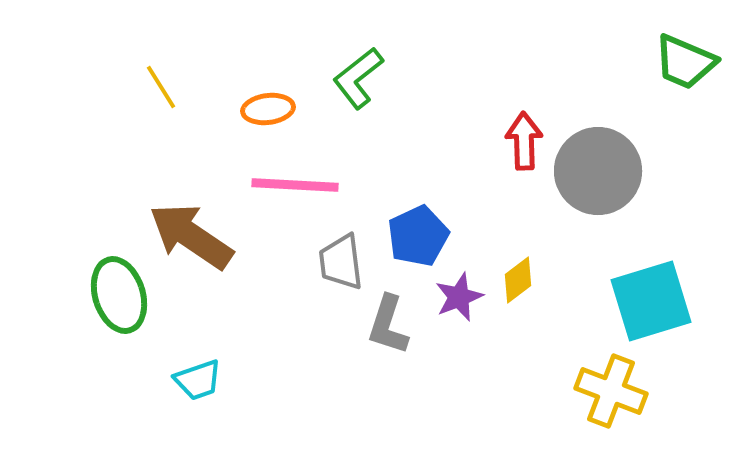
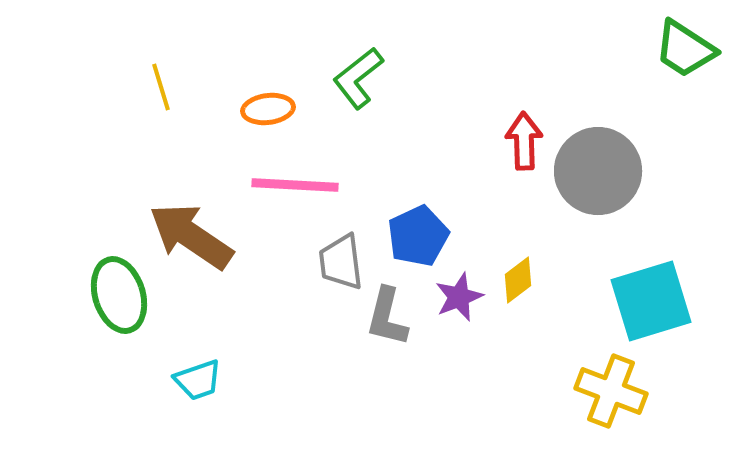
green trapezoid: moved 13 px up; rotated 10 degrees clockwise
yellow line: rotated 15 degrees clockwise
gray L-shape: moved 1 px left, 8 px up; rotated 4 degrees counterclockwise
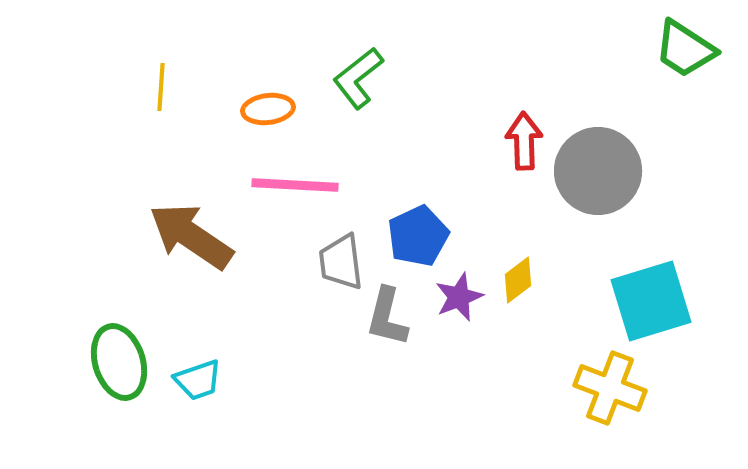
yellow line: rotated 21 degrees clockwise
green ellipse: moved 67 px down
yellow cross: moved 1 px left, 3 px up
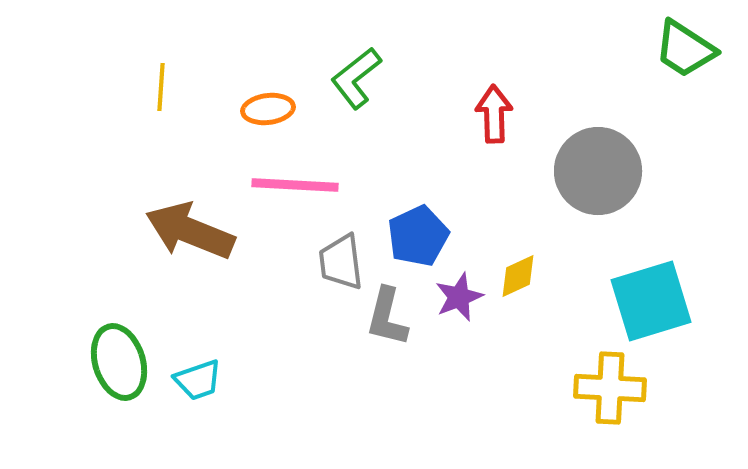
green L-shape: moved 2 px left
red arrow: moved 30 px left, 27 px up
brown arrow: moved 1 px left, 5 px up; rotated 12 degrees counterclockwise
yellow diamond: moved 4 px up; rotated 12 degrees clockwise
yellow cross: rotated 18 degrees counterclockwise
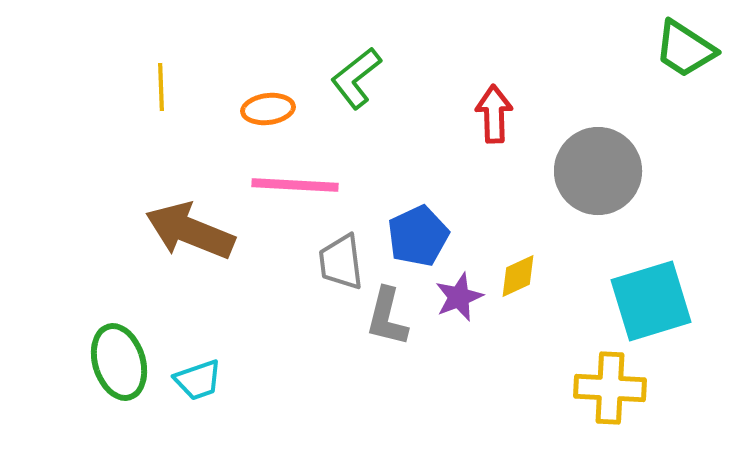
yellow line: rotated 6 degrees counterclockwise
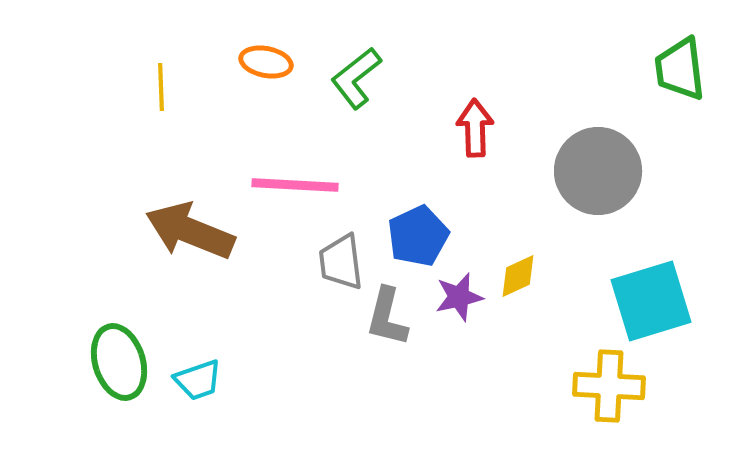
green trapezoid: moved 5 px left, 20 px down; rotated 50 degrees clockwise
orange ellipse: moved 2 px left, 47 px up; rotated 18 degrees clockwise
red arrow: moved 19 px left, 14 px down
purple star: rotated 9 degrees clockwise
yellow cross: moved 1 px left, 2 px up
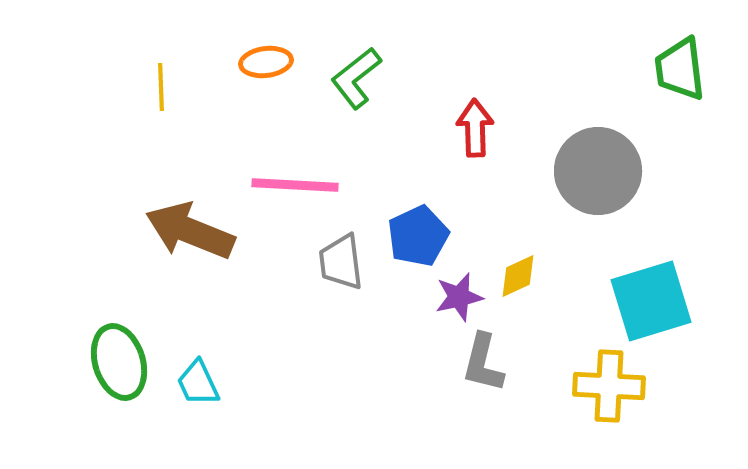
orange ellipse: rotated 18 degrees counterclockwise
gray L-shape: moved 96 px right, 46 px down
cyan trapezoid: moved 3 px down; rotated 84 degrees clockwise
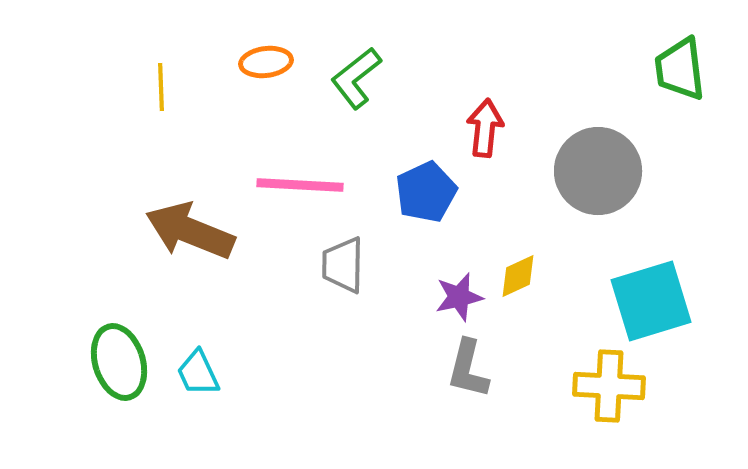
red arrow: moved 10 px right; rotated 8 degrees clockwise
pink line: moved 5 px right
blue pentagon: moved 8 px right, 44 px up
gray trapezoid: moved 2 px right, 3 px down; rotated 8 degrees clockwise
gray L-shape: moved 15 px left, 6 px down
cyan trapezoid: moved 10 px up
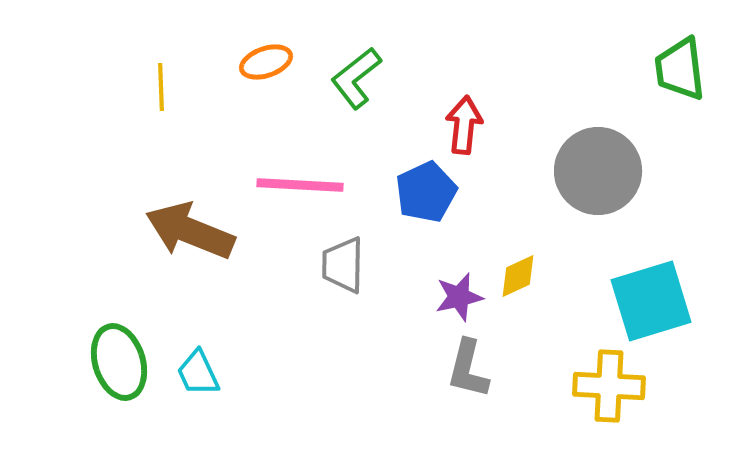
orange ellipse: rotated 12 degrees counterclockwise
red arrow: moved 21 px left, 3 px up
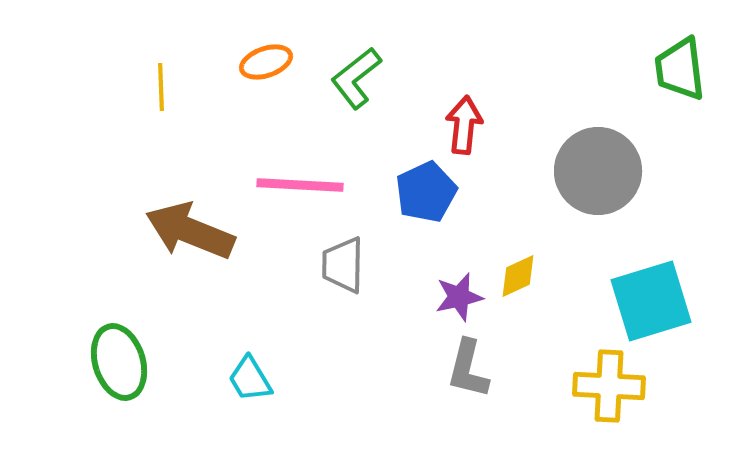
cyan trapezoid: moved 52 px right, 6 px down; rotated 6 degrees counterclockwise
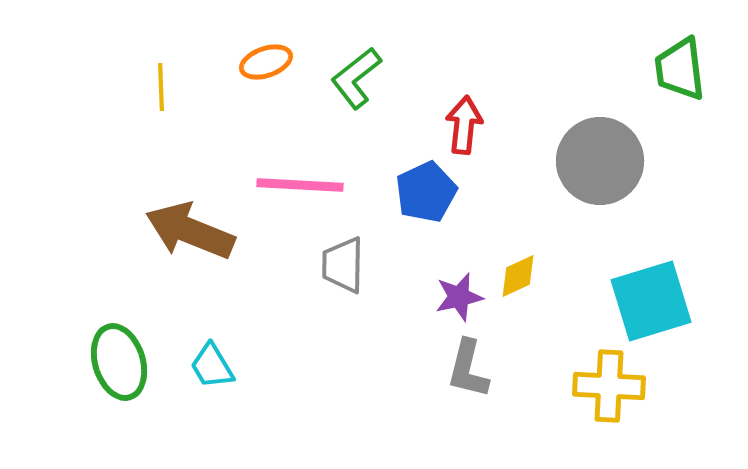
gray circle: moved 2 px right, 10 px up
cyan trapezoid: moved 38 px left, 13 px up
